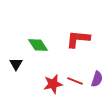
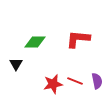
green diamond: moved 3 px left, 3 px up; rotated 55 degrees counterclockwise
purple semicircle: moved 2 px down; rotated 28 degrees counterclockwise
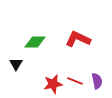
red L-shape: rotated 20 degrees clockwise
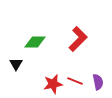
red L-shape: rotated 110 degrees clockwise
purple semicircle: moved 1 px right, 1 px down
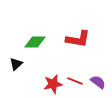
red L-shape: rotated 55 degrees clockwise
black triangle: rotated 16 degrees clockwise
purple semicircle: rotated 42 degrees counterclockwise
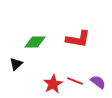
red star: rotated 18 degrees counterclockwise
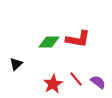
green diamond: moved 14 px right
red line: moved 1 px right, 2 px up; rotated 28 degrees clockwise
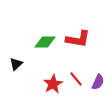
green diamond: moved 4 px left
purple semicircle: rotated 77 degrees clockwise
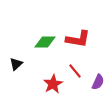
red line: moved 1 px left, 8 px up
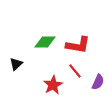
red L-shape: moved 6 px down
red star: moved 1 px down
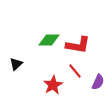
green diamond: moved 4 px right, 2 px up
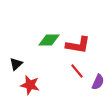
red line: moved 2 px right
red star: moved 23 px left; rotated 30 degrees counterclockwise
